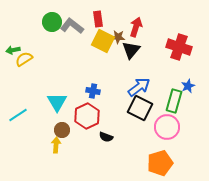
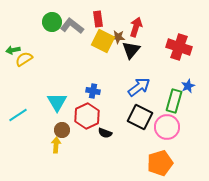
black square: moved 9 px down
black semicircle: moved 1 px left, 4 px up
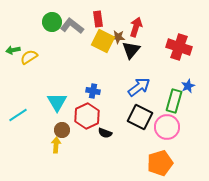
yellow semicircle: moved 5 px right, 2 px up
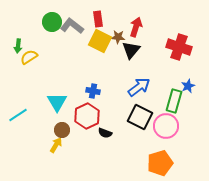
yellow square: moved 3 px left
green arrow: moved 5 px right, 4 px up; rotated 72 degrees counterclockwise
pink circle: moved 1 px left, 1 px up
yellow arrow: rotated 28 degrees clockwise
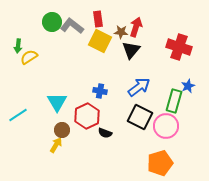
brown star: moved 3 px right, 5 px up
blue cross: moved 7 px right
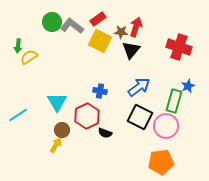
red rectangle: rotated 63 degrees clockwise
orange pentagon: moved 1 px right, 1 px up; rotated 10 degrees clockwise
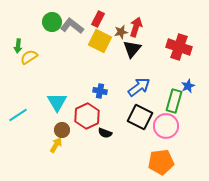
red rectangle: rotated 28 degrees counterclockwise
brown star: rotated 16 degrees counterclockwise
black triangle: moved 1 px right, 1 px up
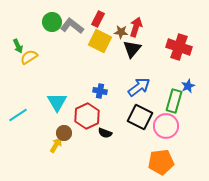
brown star: rotated 16 degrees clockwise
green arrow: rotated 32 degrees counterclockwise
brown circle: moved 2 px right, 3 px down
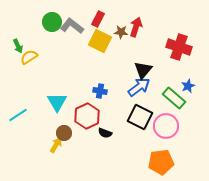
black triangle: moved 11 px right, 21 px down
green rectangle: moved 3 px up; rotated 65 degrees counterclockwise
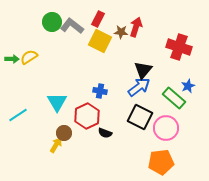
green arrow: moved 6 px left, 13 px down; rotated 64 degrees counterclockwise
pink circle: moved 2 px down
